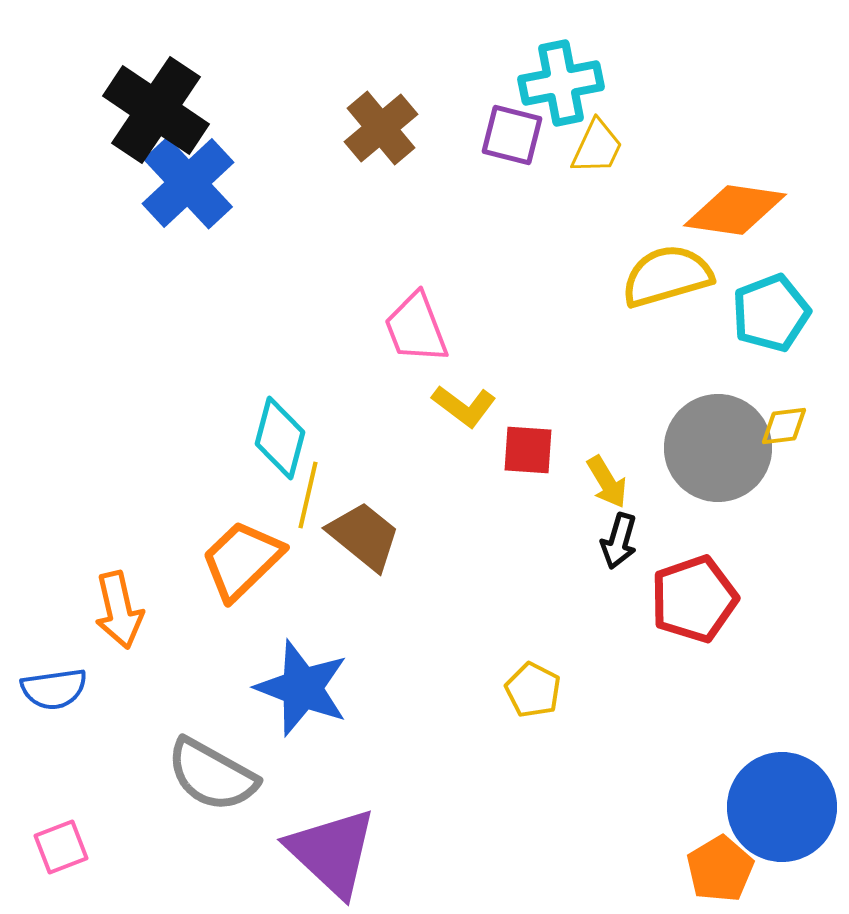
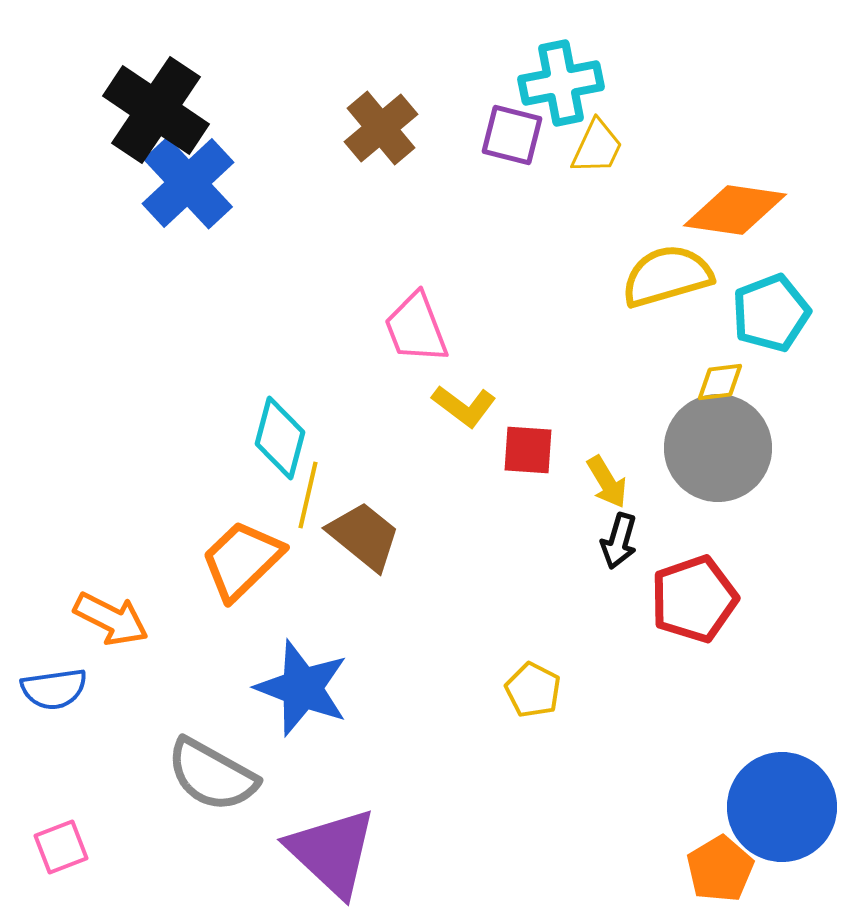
yellow diamond: moved 64 px left, 44 px up
orange arrow: moved 8 px left, 9 px down; rotated 50 degrees counterclockwise
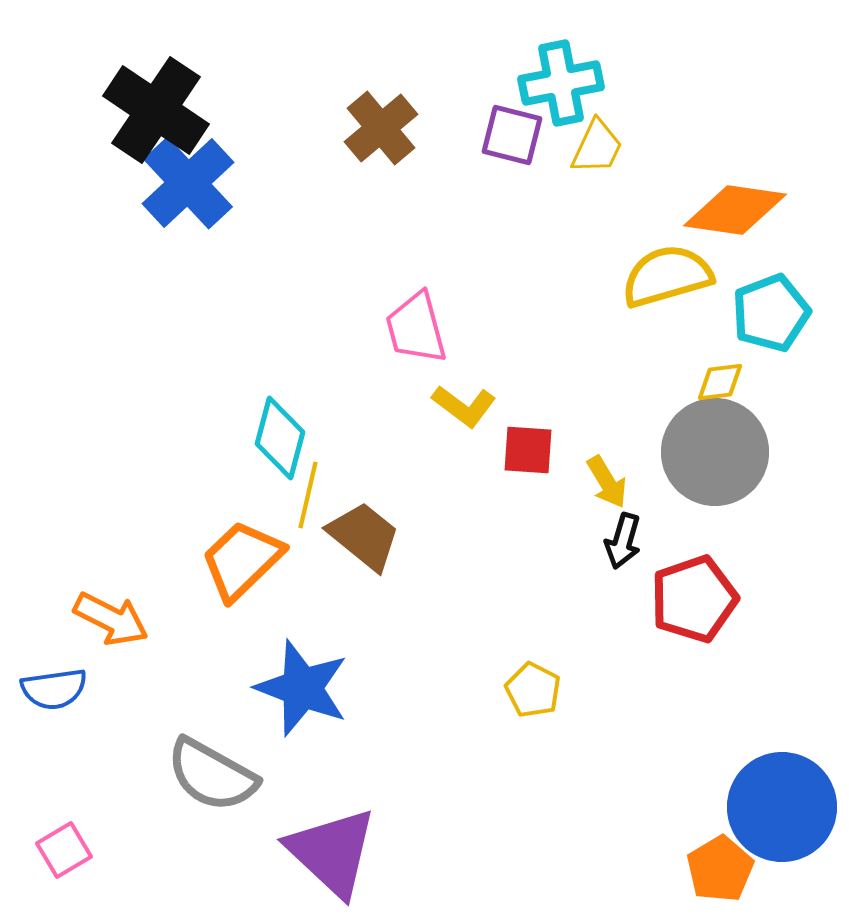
pink trapezoid: rotated 6 degrees clockwise
gray circle: moved 3 px left, 4 px down
black arrow: moved 4 px right
pink square: moved 3 px right, 3 px down; rotated 10 degrees counterclockwise
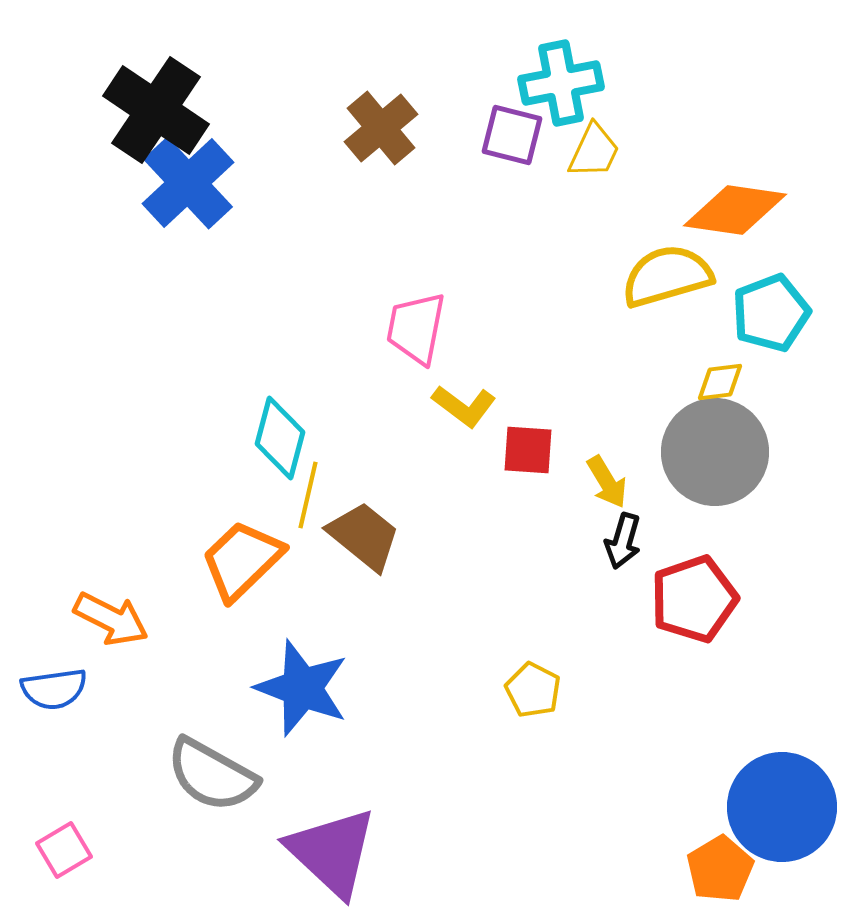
yellow trapezoid: moved 3 px left, 4 px down
pink trapezoid: rotated 26 degrees clockwise
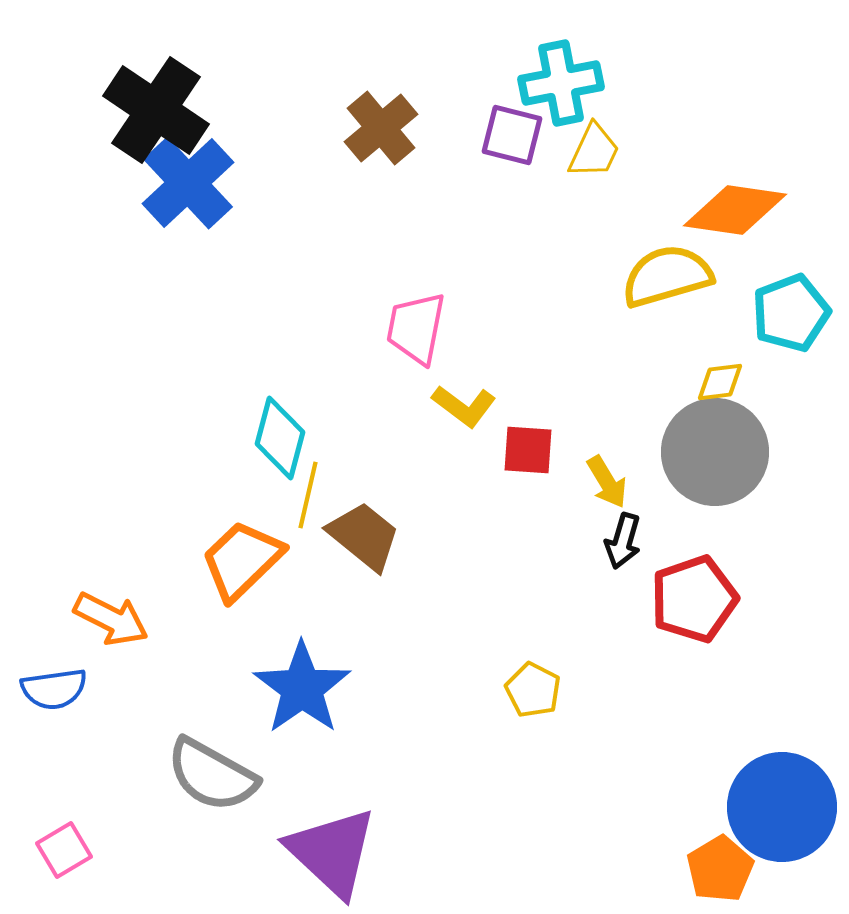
cyan pentagon: moved 20 px right
blue star: rotated 16 degrees clockwise
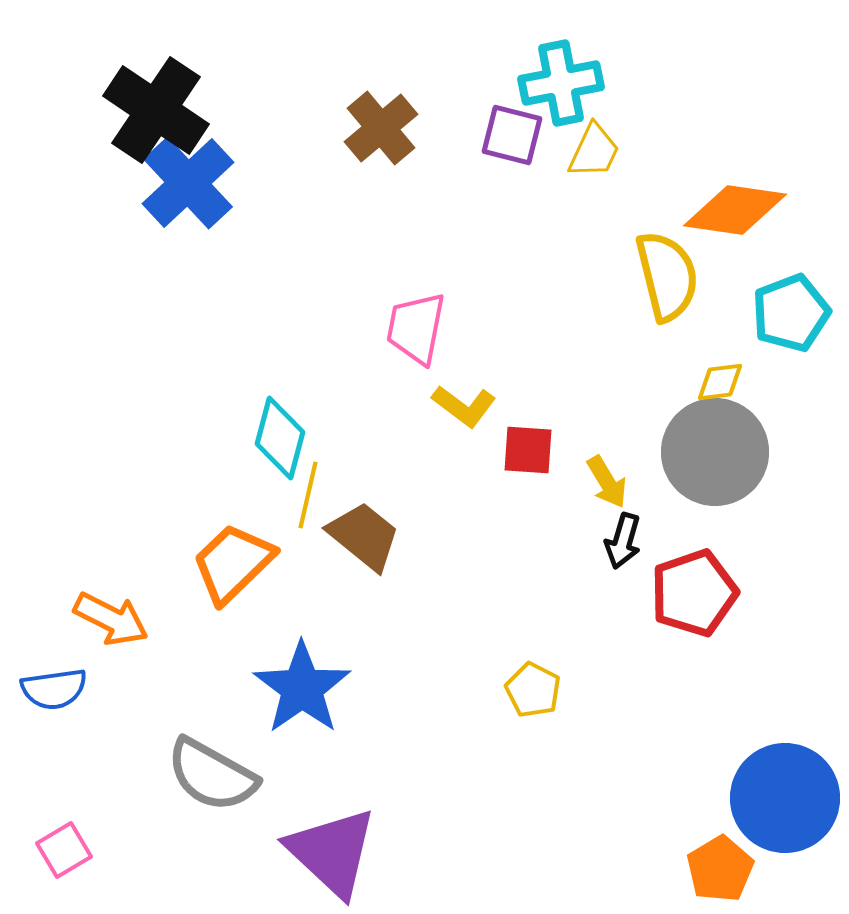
yellow semicircle: rotated 92 degrees clockwise
orange trapezoid: moved 9 px left, 3 px down
red pentagon: moved 6 px up
blue circle: moved 3 px right, 9 px up
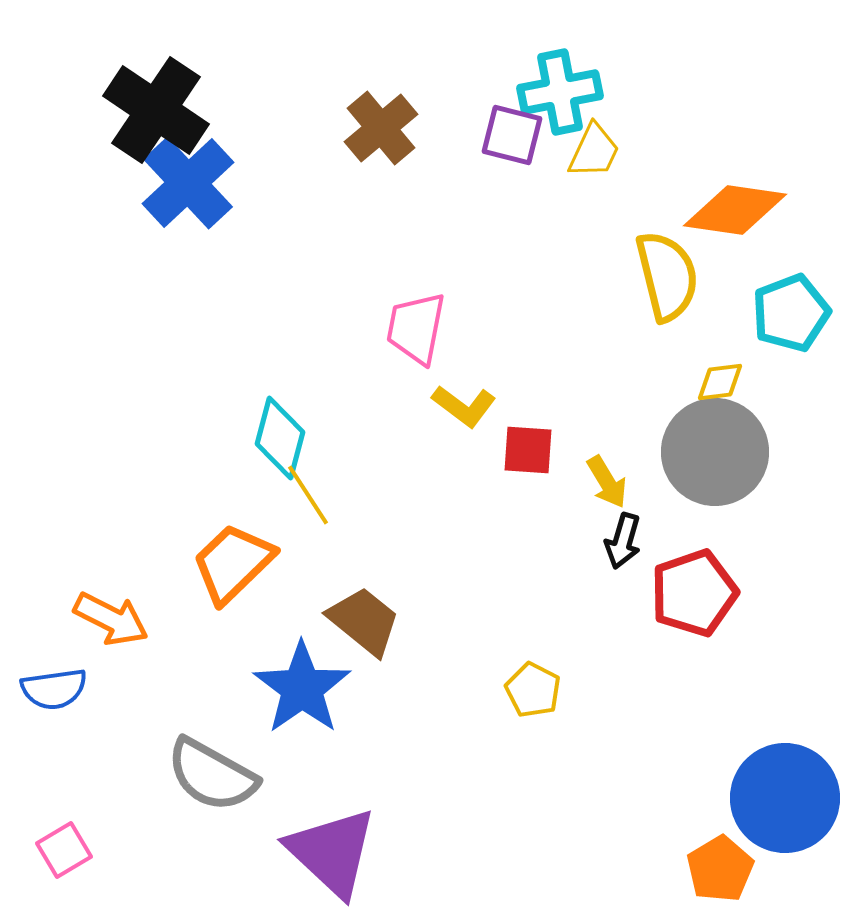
cyan cross: moved 1 px left, 9 px down
yellow line: rotated 46 degrees counterclockwise
brown trapezoid: moved 85 px down
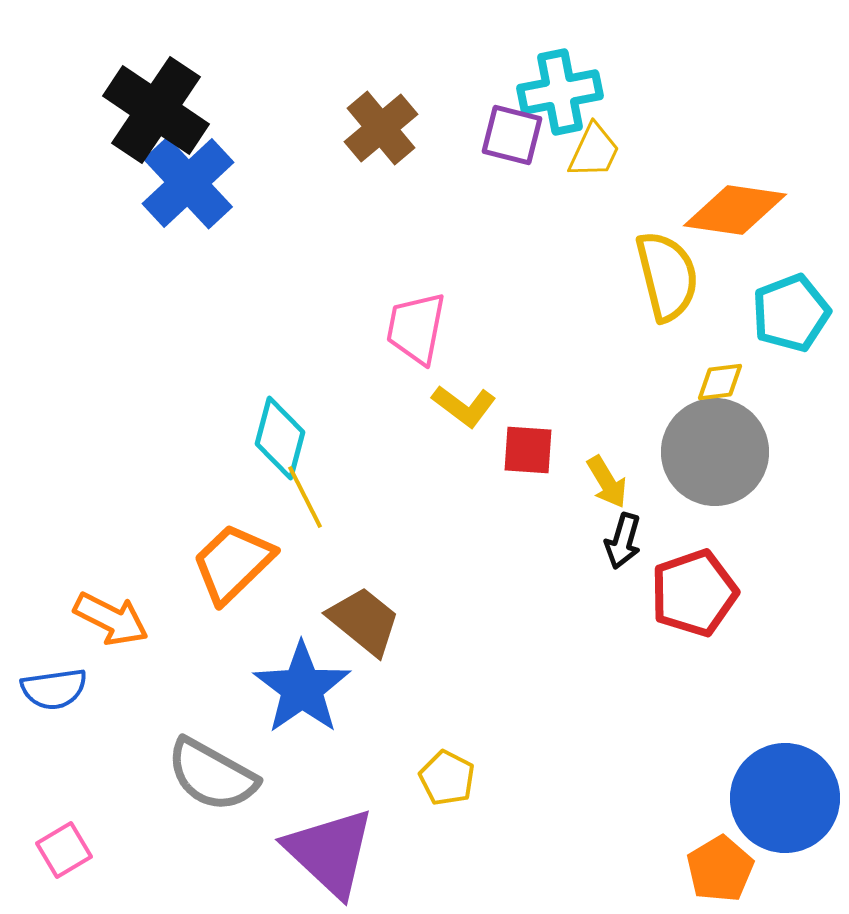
yellow line: moved 3 px left, 2 px down; rotated 6 degrees clockwise
yellow pentagon: moved 86 px left, 88 px down
purple triangle: moved 2 px left
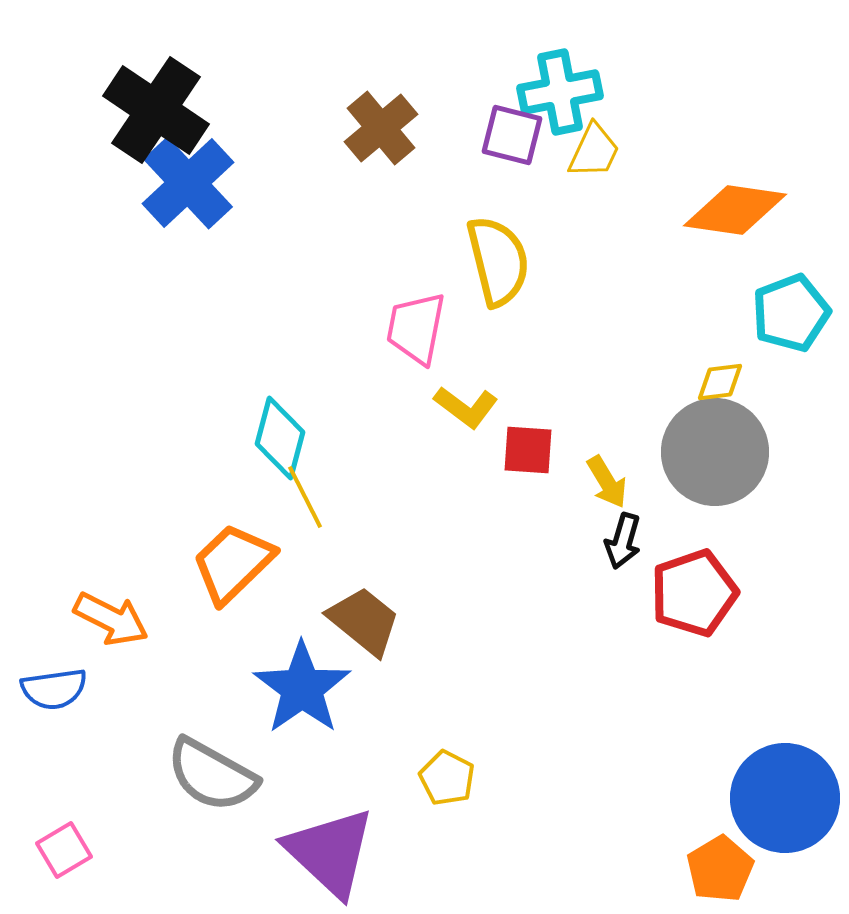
yellow semicircle: moved 169 px left, 15 px up
yellow L-shape: moved 2 px right, 1 px down
